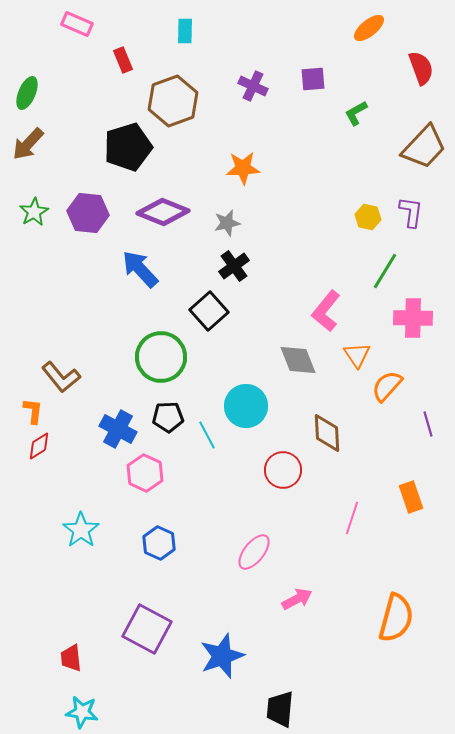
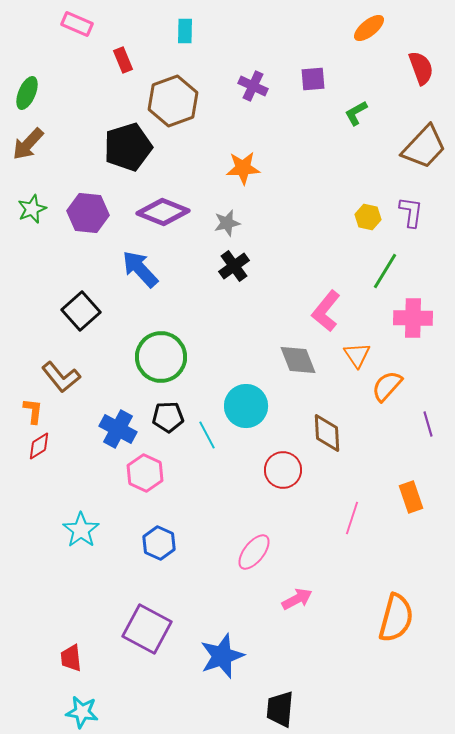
green star at (34, 212): moved 2 px left, 3 px up; rotated 8 degrees clockwise
black square at (209, 311): moved 128 px left
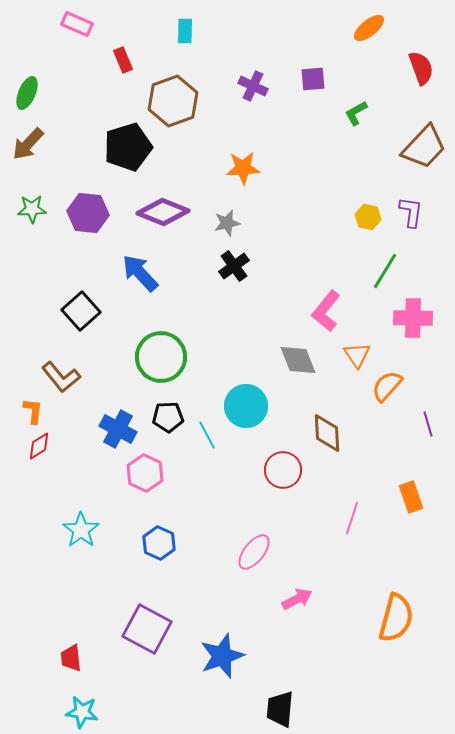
green star at (32, 209): rotated 20 degrees clockwise
blue arrow at (140, 269): moved 4 px down
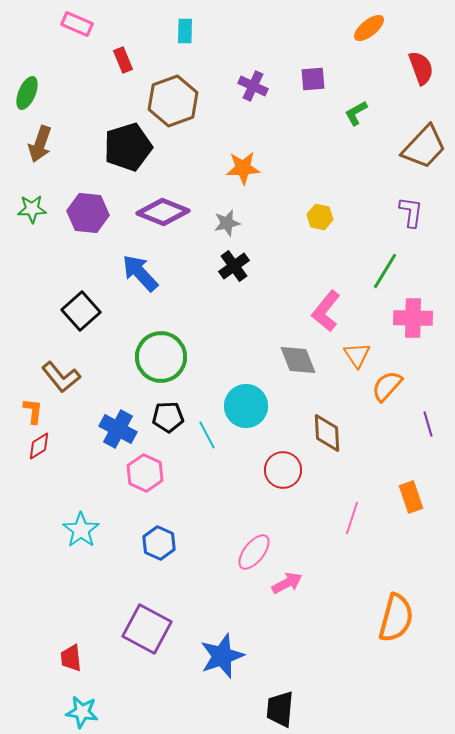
brown arrow at (28, 144): moved 12 px right; rotated 24 degrees counterclockwise
yellow hexagon at (368, 217): moved 48 px left
pink arrow at (297, 599): moved 10 px left, 16 px up
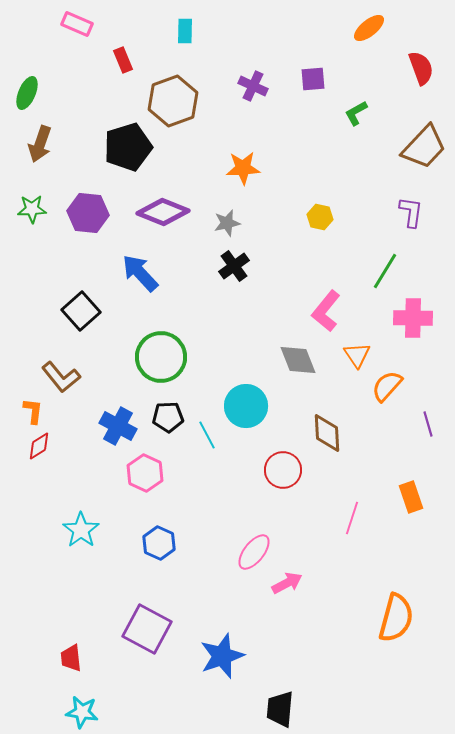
blue cross at (118, 429): moved 3 px up
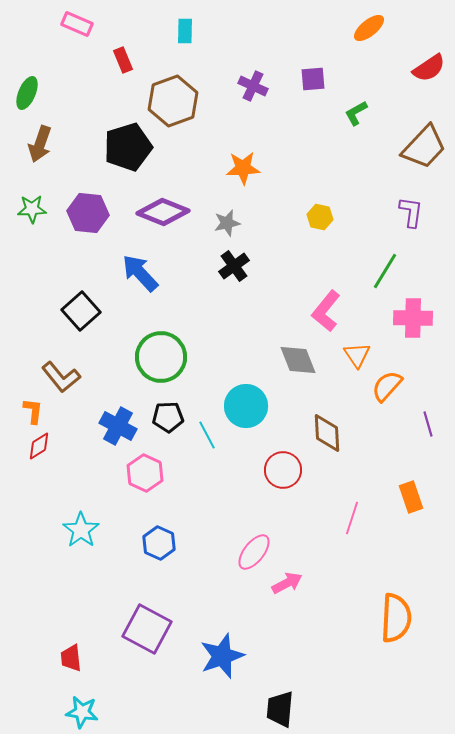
red semicircle at (421, 68): moved 8 px right; rotated 76 degrees clockwise
orange semicircle at (396, 618): rotated 12 degrees counterclockwise
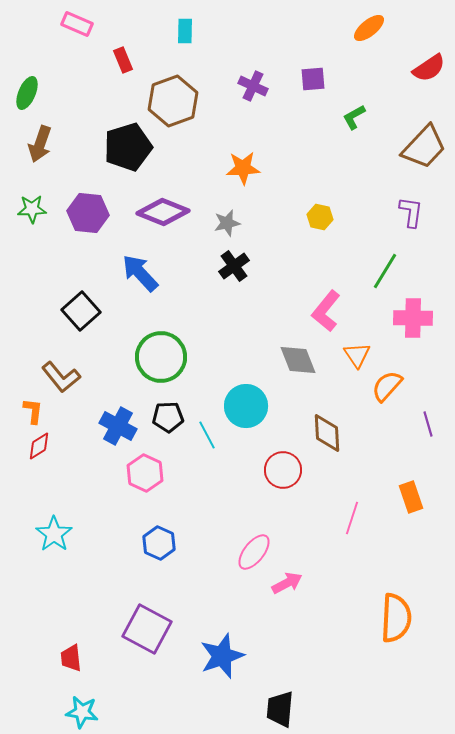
green L-shape at (356, 113): moved 2 px left, 4 px down
cyan star at (81, 530): moved 27 px left, 4 px down
